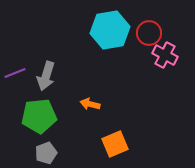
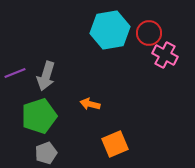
green pentagon: rotated 12 degrees counterclockwise
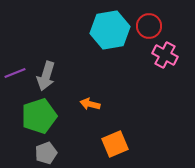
red circle: moved 7 px up
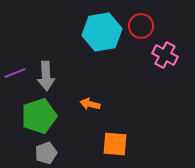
red circle: moved 8 px left
cyan hexagon: moved 8 px left, 2 px down
gray arrow: rotated 20 degrees counterclockwise
orange square: rotated 28 degrees clockwise
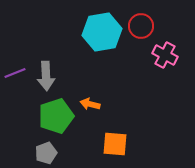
green pentagon: moved 17 px right
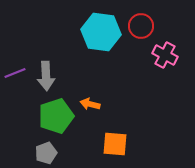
cyan hexagon: moved 1 px left; rotated 18 degrees clockwise
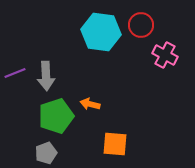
red circle: moved 1 px up
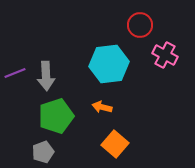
red circle: moved 1 px left
cyan hexagon: moved 8 px right, 32 px down; rotated 15 degrees counterclockwise
orange arrow: moved 12 px right, 3 px down
orange square: rotated 36 degrees clockwise
gray pentagon: moved 3 px left, 1 px up
